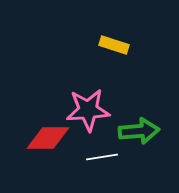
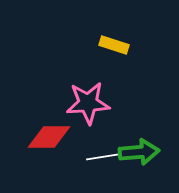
pink star: moved 7 px up
green arrow: moved 21 px down
red diamond: moved 1 px right, 1 px up
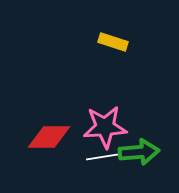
yellow rectangle: moved 1 px left, 3 px up
pink star: moved 17 px right, 24 px down
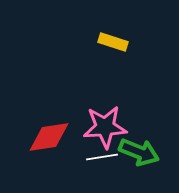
red diamond: rotated 9 degrees counterclockwise
green arrow: rotated 27 degrees clockwise
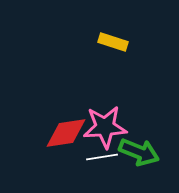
red diamond: moved 17 px right, 4 px up
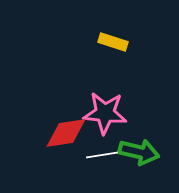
pink star: moved 14 px up; rotated 9 degrees clockwise
green arrow: rotated 9 degrees counterclockwise
white line: moved 2 px up
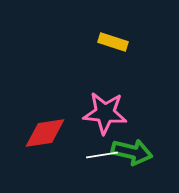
red diamond: moved 21 px left
green arrow: moved 7 px left
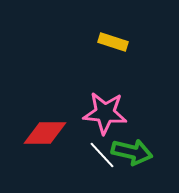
red diamond: rotated 9 degrees clockwise
white line: rotated 56 degrees clockwise
